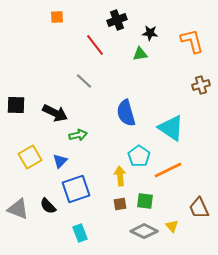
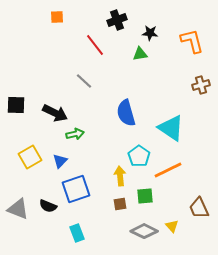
green arrow: moved 3 px left, 1 px up
green square: moved 5 px up; rotated 12 degrees counterclockwise
black semicircle: rotated 24 degrees counterclockwise
cyan rectangle: moved 3 px left
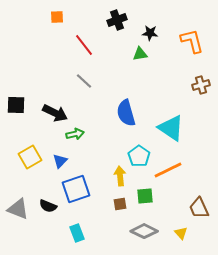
red line: moved 11 px left
yellow triangle: moved 9 px right, 7 px down
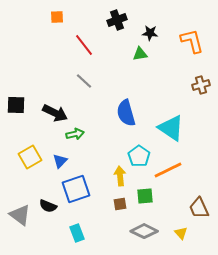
gray triangle: moved 2 px right, 6 px down; rotated 15 degrees clockwise
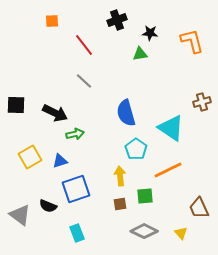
orange square: moved 5 px left, 4 px down
brown cross: moved 1 px right, 17 px down
cyan pentagon: moved 3 px left, 7 px up
blue triangle: rotated 28 degrees clockwise
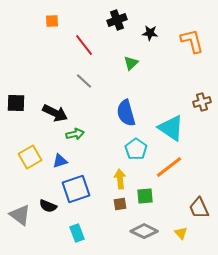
green triangle: moved 9 px left, 9 px down; rotated 35 degrees counterclockwise
black square: moved 2 px up
orange line: moved 1 px right, 3 px up; rotated 12 degrees counterclockwise
yellow arrow: moved 3 px down
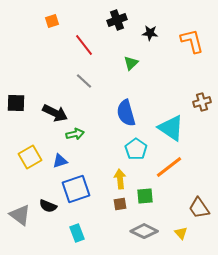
orange square: rotated 16 degrees counterclockwise
brown trapezoid: rotated 10 degrees counterclockwise
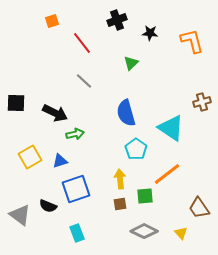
red line: moved 2 px left, 2 px up
orange line: moved 2 px left, 7 px down
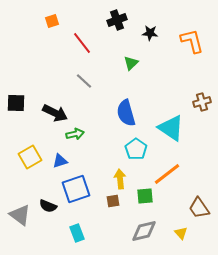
brown square: moved 7 px left, 3 px up
gray diamond: rotated 40 degrees counterclockwise
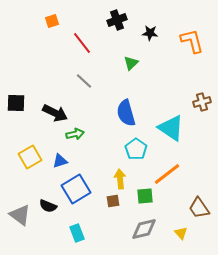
blue square: rotated 12 degrees counterclockwise
gray diamond: moved 2 px up
